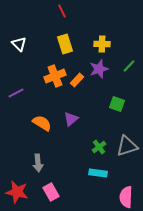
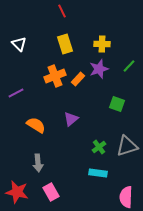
orange rectangle: moved 1 px right, 1 px up
orange semicircle: moved 6 px left, 2 px down
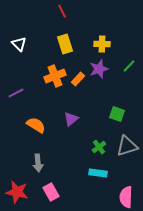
green square: moved 10 px down
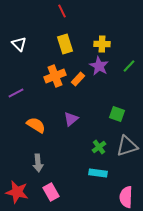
purple star: moved 3 px up; rotated 24 degrees counterclockwise
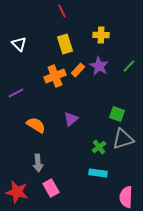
yellow cross: moved 1 px left, 9 px up
orange rectangle: moved 9 px up
gray triangle: moved 4 px left, 7 px up
pink rectangle: moved 4 px up
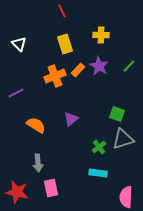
pink rectangle: rotated 18 degrees clockwise
